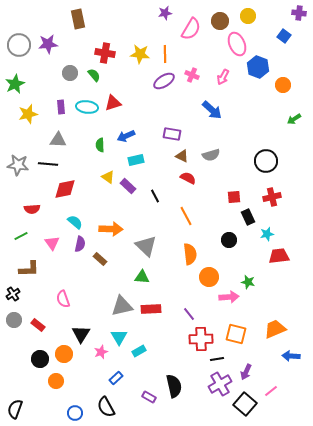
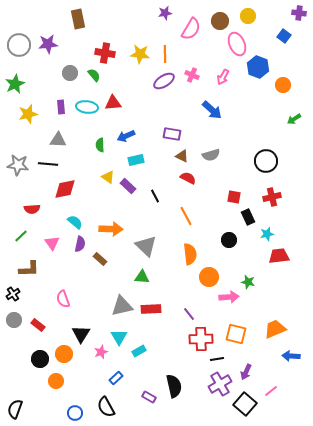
red triangle at (113, 103): rotated 12 degrees clockwise
red square at (234, 197): rotated 16 degrees clockwise
green line at (21, 236): rotated 16 degrees counterclockwise
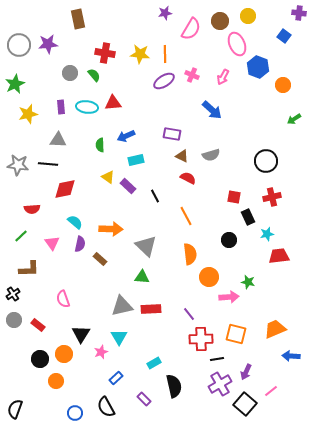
cyan rectangle at (139, 351): moved 15 px right, 12 px down
purple rectangle at (149, 397): moved 5 px left, 2 px down; rotated 16 degrees clockwise
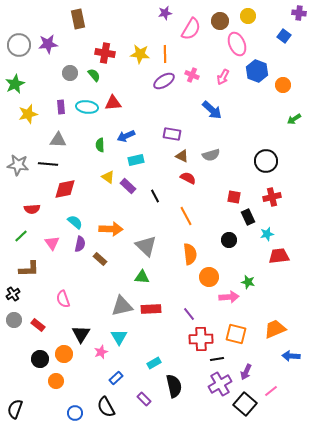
blue hexagon at (258, 67): moved 1 px left, 4 px down
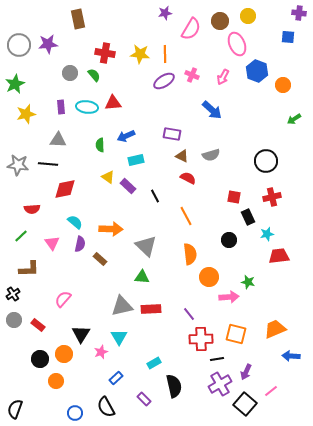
blue square at (284, 36): moved 4 px right, 1 px down; rotated 32 degrees counterclockwise
yellow star at (28, 114): moved 2 px left
pink semicircle at (63, 299): rotated 60 degrees clockwise
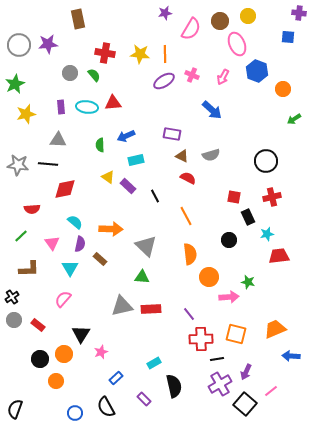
orange circle at (283, 85): moved 4 px down
black cross at (13, 294): moved 1 px left, 3 px down
cyan triangle at (119, 337): moved 49 px left, 69 px up
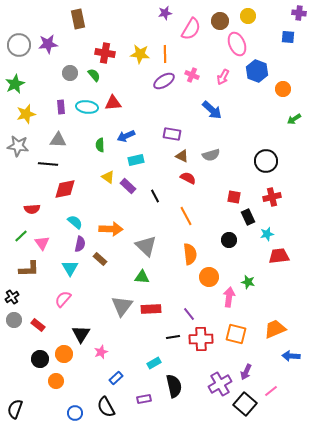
gray star at (18, 165): moved 19 px up
pink triangle at (52, 243): moved 10 px left
pink arrow at (229, 297): rotated 78 degrees counterclockwise
gray triangle at (122, 306): rotated 40 degrees counterclockwise
black line at (217, 359): moved 44 px left, 22 px up
purple rectangle at (144, 399): rotated 56 degrees counterclockwise
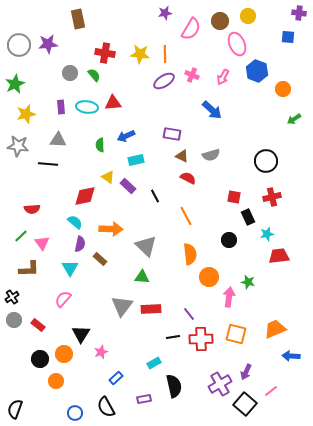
red diamond at (65, 189): moved 20 px right, 7 px down
